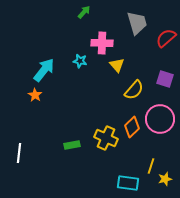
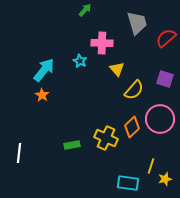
green arrow: moved 1 px right, 2 px up
cyan star: rotated 16 degrees clockwise
yellow triangle: moved 4 px down
orange star: moved 7 px right
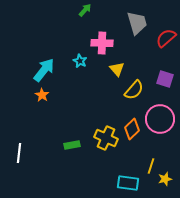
orange diamond: moved 2 px down
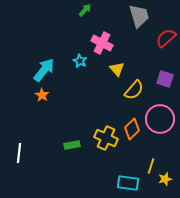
gray trapezoid: moved 2 px right, 7 px up
pink cross: rotated 25 degrees clockwise
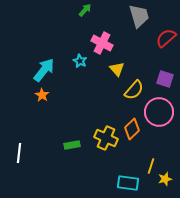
pink circle: moved 1 px left, 7 px up
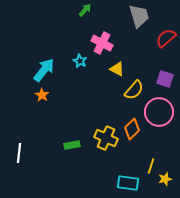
yellow triangle: rotated 21 degrees counterclockwise
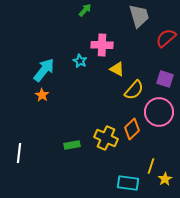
pink cross: moved 2 px down; rotated 25 degrees counterclockwise
yellow star: rotated 16 degrees counterclockwise
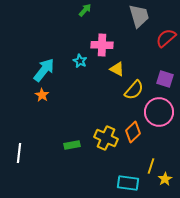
orange diamond: moved 1 px right, 3 px down
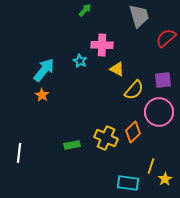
purple square: moved 2 px left, 1 px down; rotated 24 degrees counterclockwise
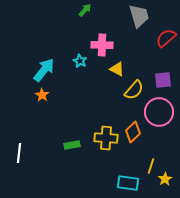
yellow cross: rotated 20 degrees counterclockwise
